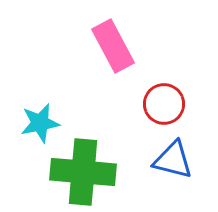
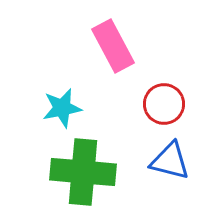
cyan star: moved 22 px right, 15 px up
blue triangle: moved 3 px left, 1 px down
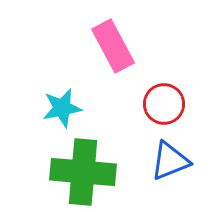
blue triangle: rotated 36 degrees counterclockwise
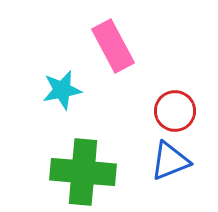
red circle: moved 11 px right, 7 px down
cyan star: moved 18 px up
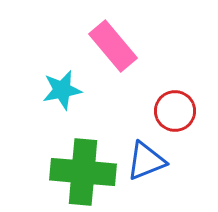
pink rectangle: rotated 12 degrees counterclockwise
blue triangle: moved 24 px left
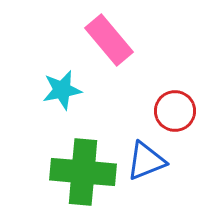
pink rectangle: moved 4 px left, 6 px up
